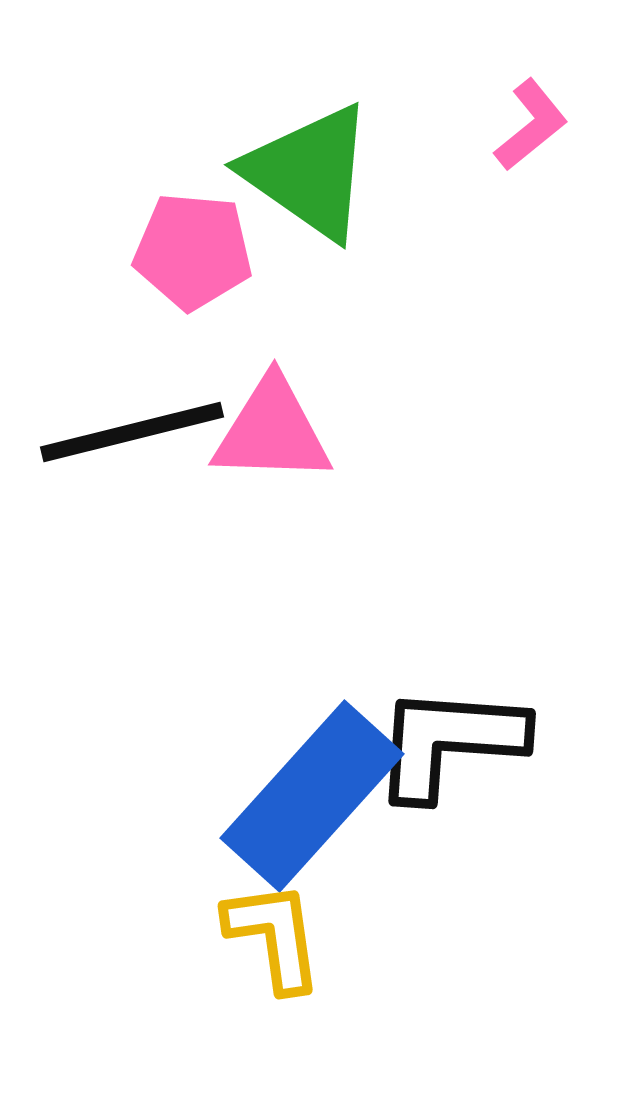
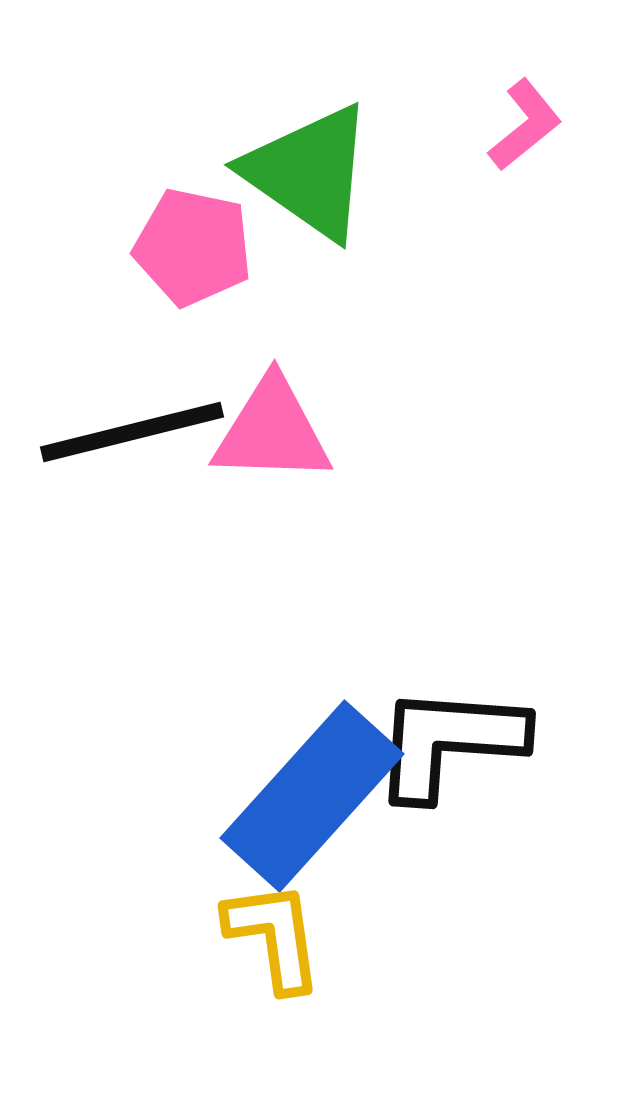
pink L-shape: moved 6 px left
pink pentagon: moved 4 px up; rotated 7 degrees clockwise
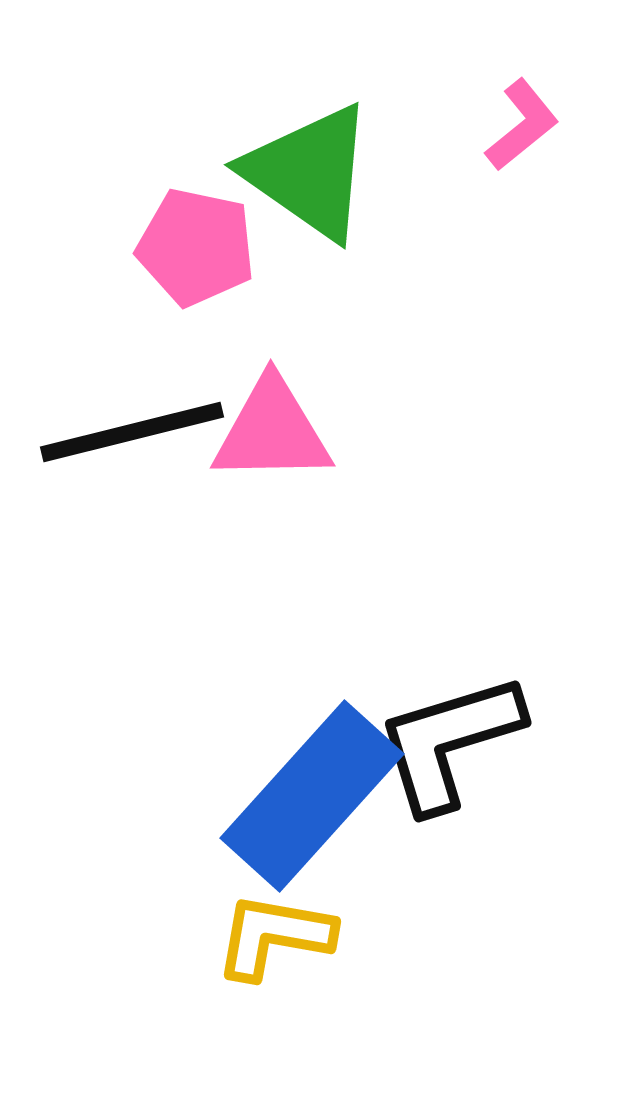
pink L-shape: moved 3 px left
pink pentagon: moved 3 px right
pink triangle: rotated 3 degrees counterclockwise
black L-shape: rotated 21 degrees counterclockwise
yellow L-shape: rotated 72 degrees counterclockwise
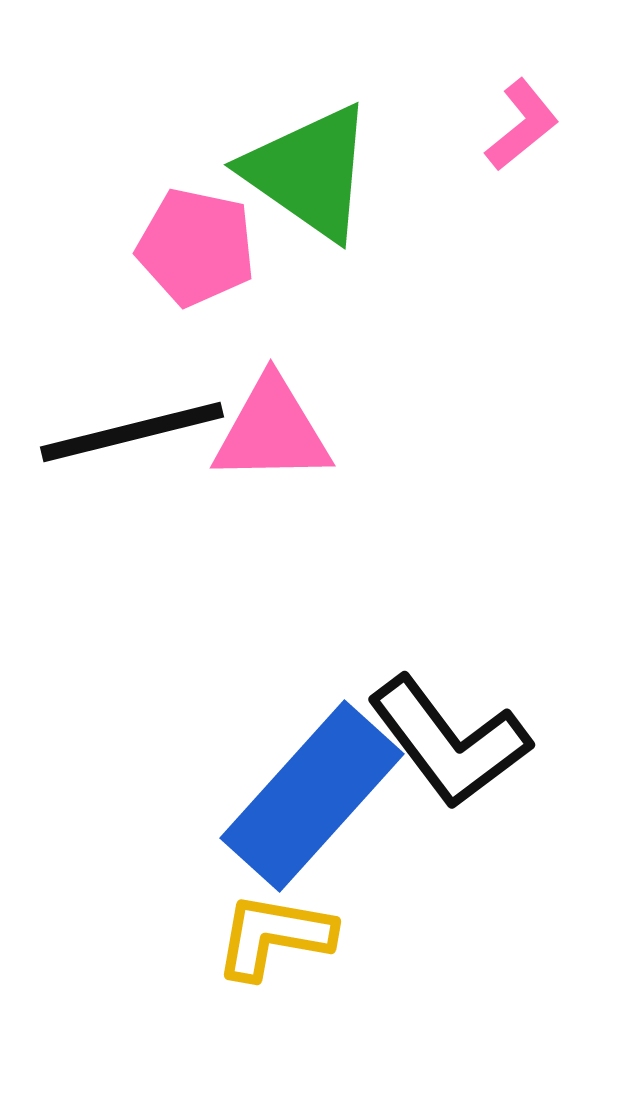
black L-shape: rotated 110 degrees counterclockwise
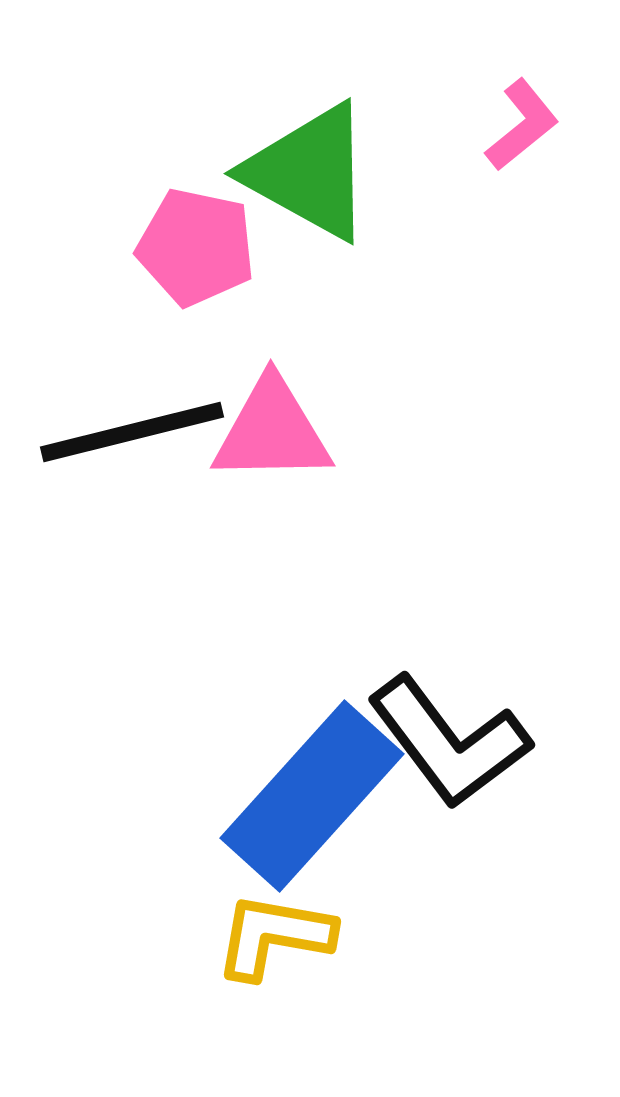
green triangle: rotated 6 degrees counterclockwise
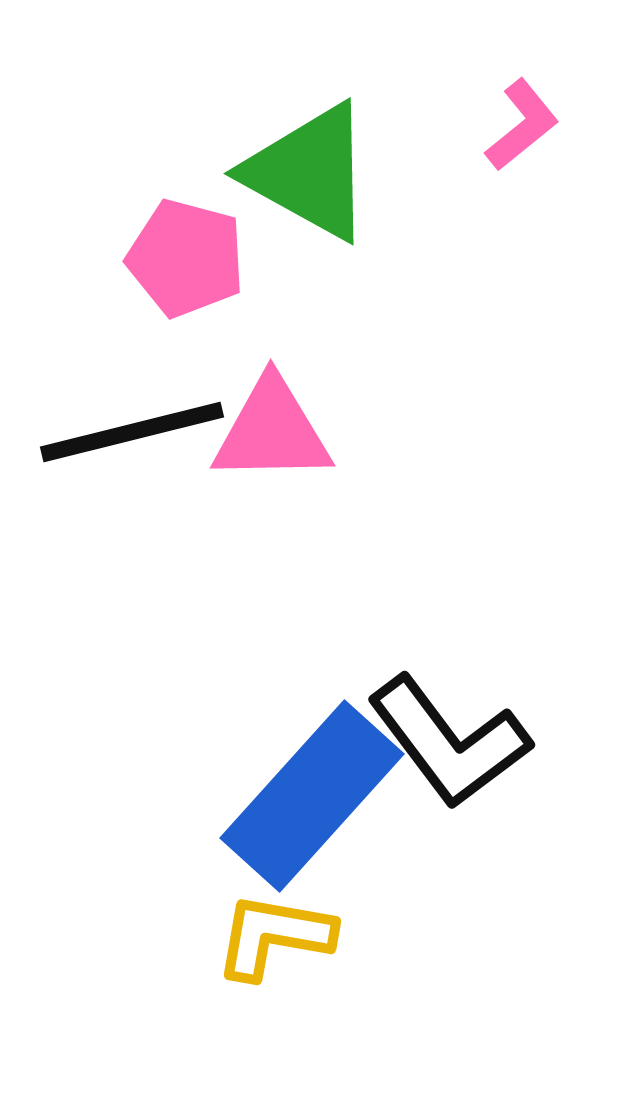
pink pentagon: moved 10 px left, 11 px down; rotated 3 degrees clockwise
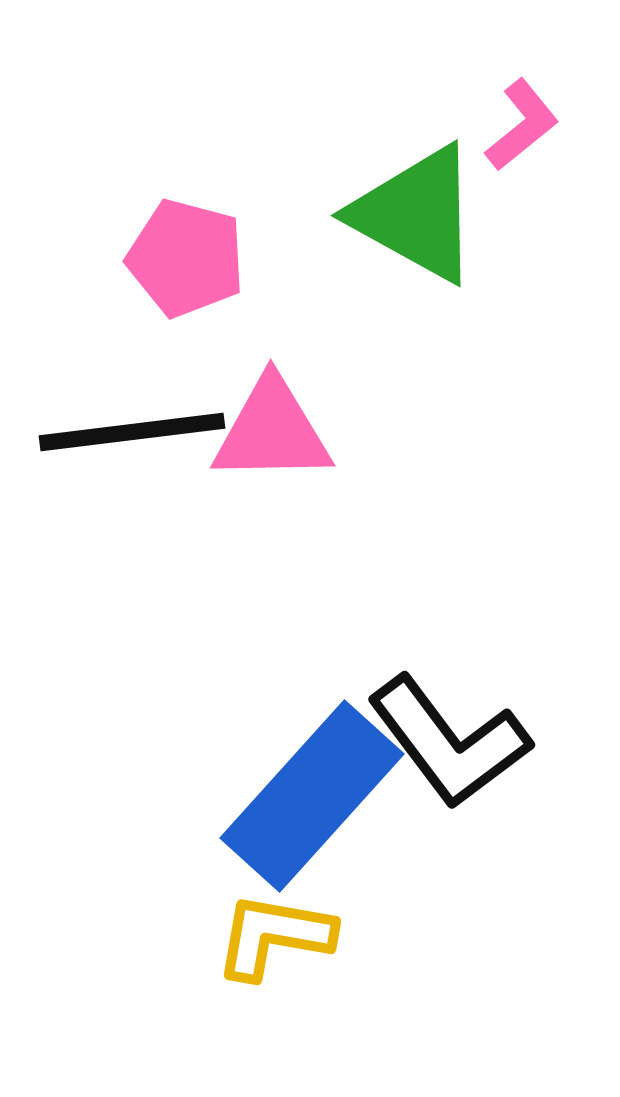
green triangle: moved 107 px right, 42 px down
black line: rotated 7 degrees clockwise
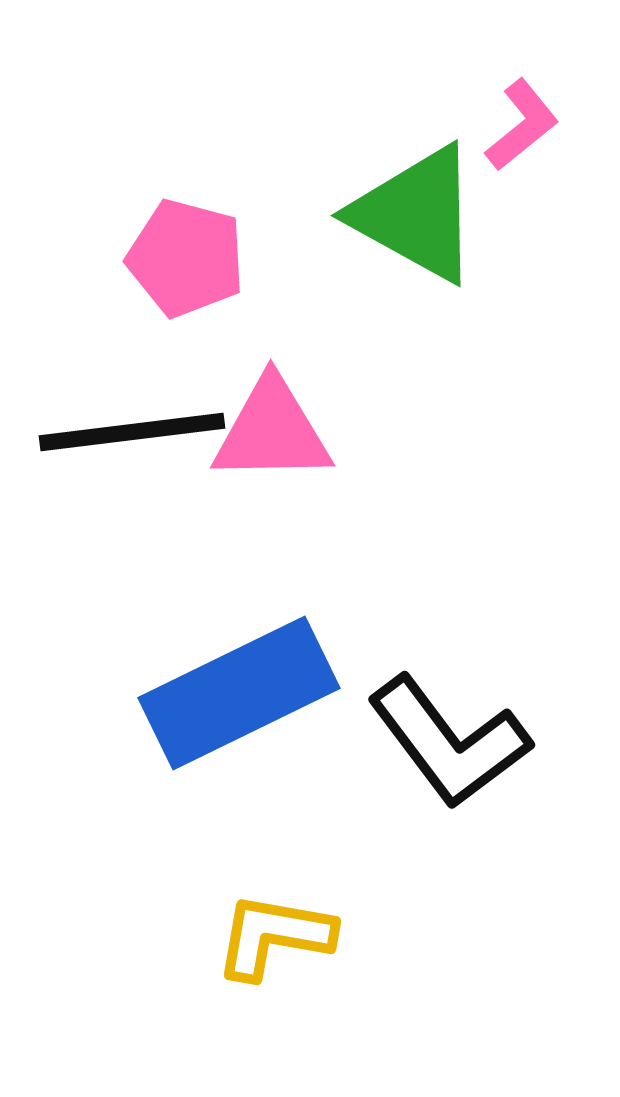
blue rectangle: moved 73 px left, 103 px up; rotated 22 degrees clockwise
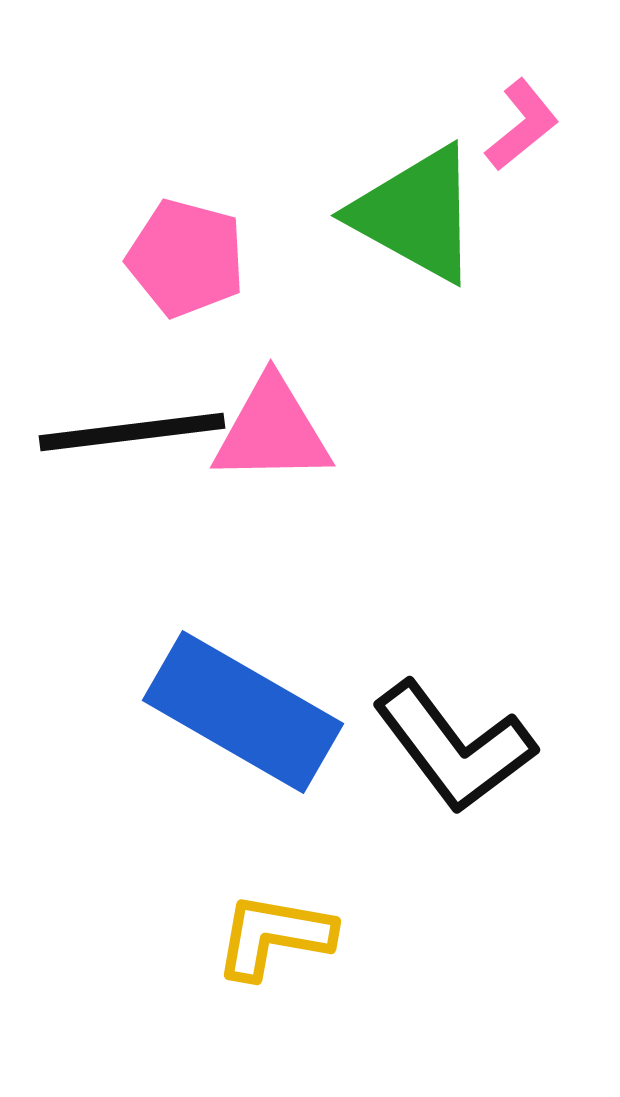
blue rectangle: moved 4 px right, 19 px down; rotated 56 degrees clockwise
black L-shape: moved 5 px right, 5 px down
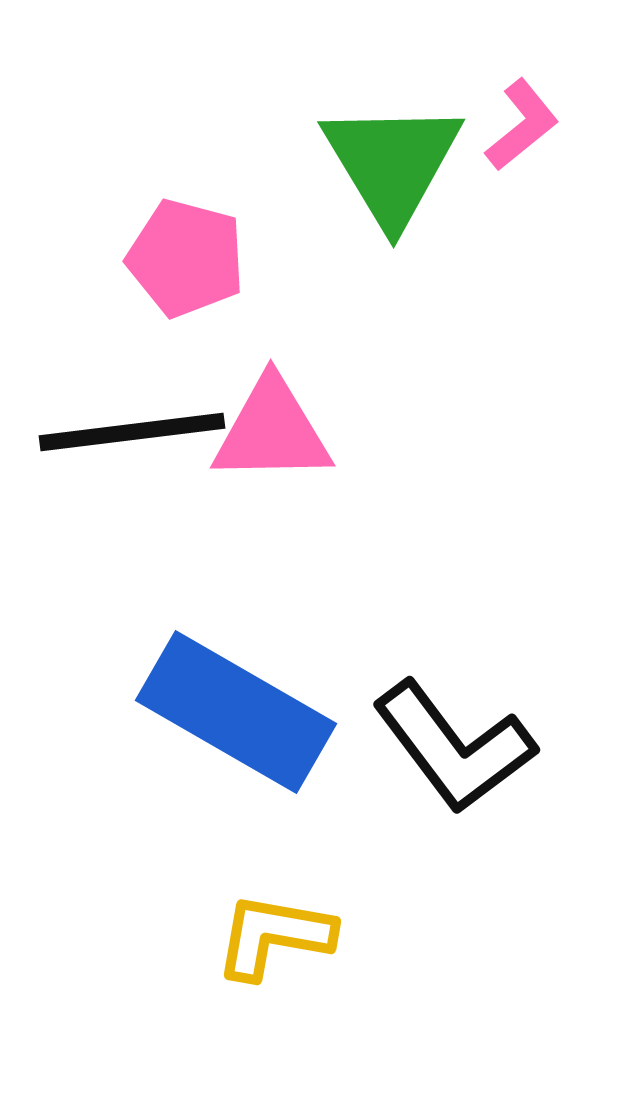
green triangle: moved 24 px left, 51 px up; rotated 30 degrees clockwise
blue rectangle: moved 7 px left
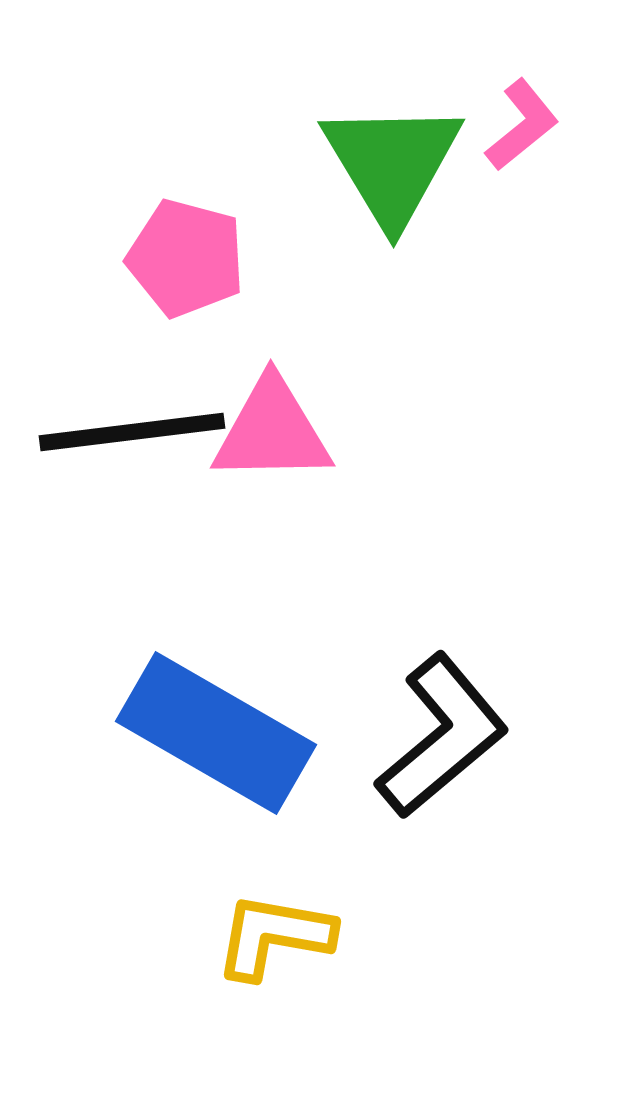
blue rectangle: moved 20 px left, 21 px down
black L-shape: moved 12 px left, 11 px up; rotated 93 degrees counterclockwise
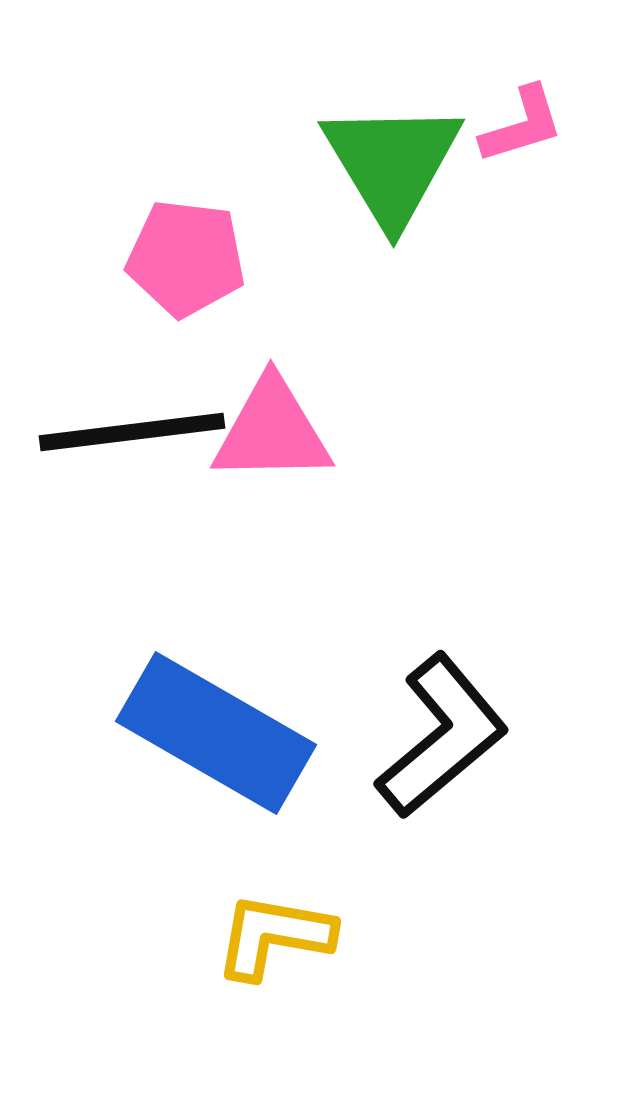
pink L-shape: rotated 22 degrees clockwise
pink pentagon: rotated 8 degrees counterclockwise
